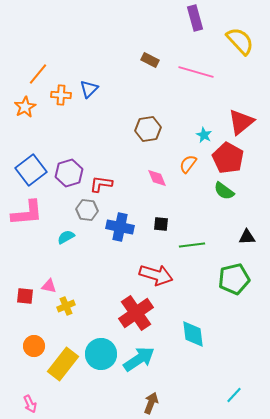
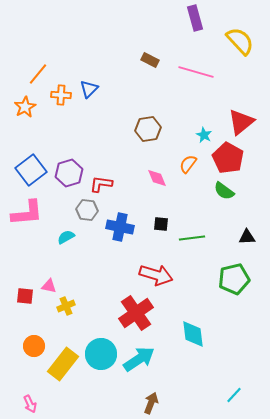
green line: moved 7 px up
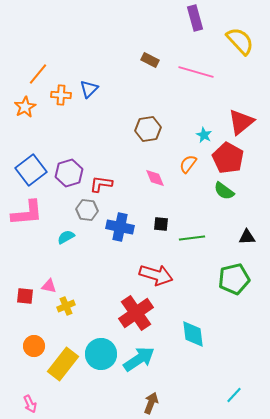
pink diamond: moved 2 px left
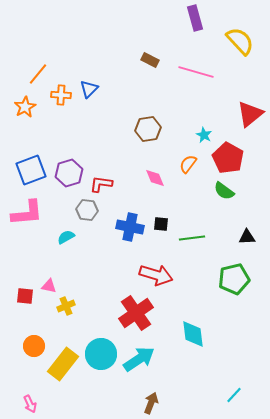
red triangle: moved 9 px right, 8 px up
blue square: rotated 16 degrees clockwise
blue cross: moved 10 px right
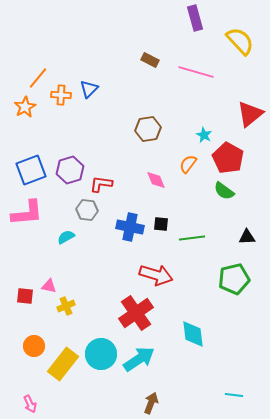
orange line: moved 4 px down
purple hexagon: moved 1 px right, 3 px up
pink diamond: moved 1 px right, 2 px down
cyan line: rotated 54 degrees clockwise
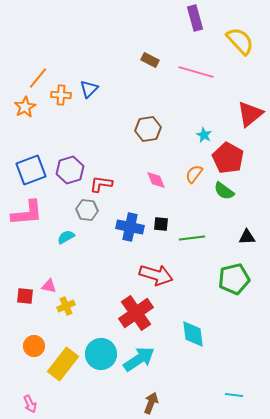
orange semicircle: moved 6 px right, 10 px down
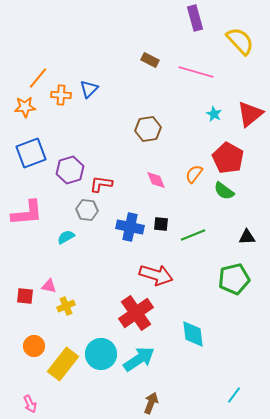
orange star: rotated 25 degrees clockwise
cyan star: moved 10 px right, 21 px up
blue square: moved 17 px up
green line: moved 1 px right, 3 px up; rotated 15 degrees counterclockwise
cyan line: rotated 60 degrees counterclockwise
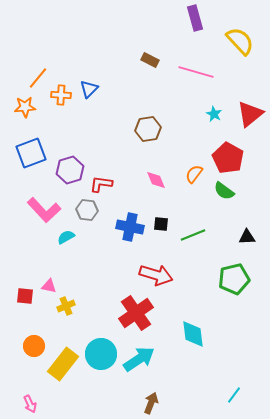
pink L-shape: moved 17 px right, 3 px up; rotated 52 degrees clockwise
